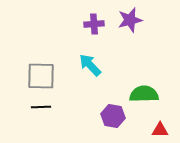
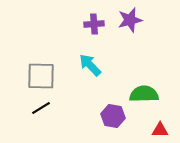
black line: moved 1 px down; rotated 30 degrees counterclockwise
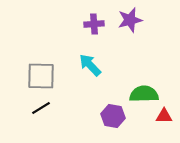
red triangle: moved 4 px right, 14 px up
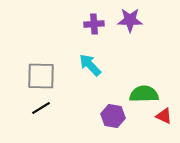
purple star: rotated 15 degrees clockwise
red triangle: rotated 24 degrees clockwise
